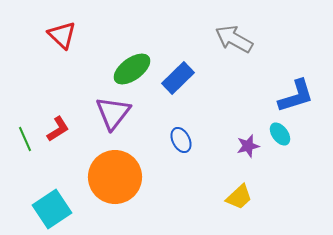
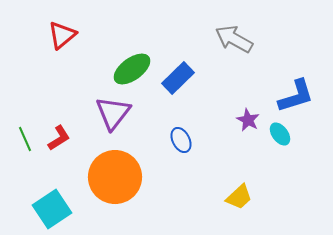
red triangle: rotated 36 degrees clockwise
red L-shape: moved 1 px right, 9 px down
purple star: moved 26 px up; rotated 30 degrees counterclockwise
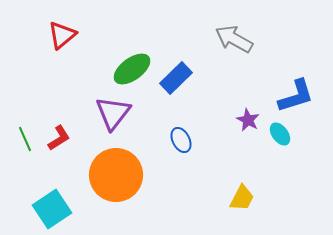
blue rectangle: moved 2 px left
orange circle: moved 1 px right, 2 px up
yellow trapezoid: moved 3 px right, 1 px down; rotated 20 degrees counterclockwise
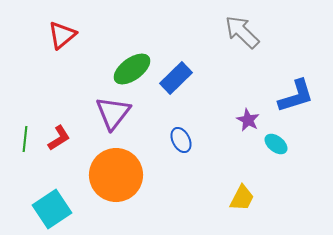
gray arrow: moved 8 px right, 7 px up; rotated 15 degrees clockwise
cyan ellipse: moved 4 px left, 10 px down; rotated 15 degrees counterclockwise
green line: rotated 30 degrees clockwise
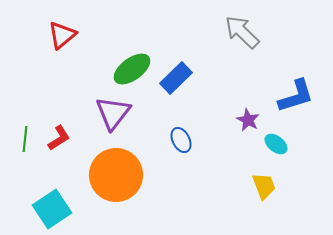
yellow trapezoid: moved 22 px right, 12 px up; rotated 48 degrees counterclockwise
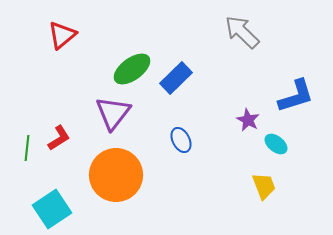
green line: moved 2 px right, 9 px down
